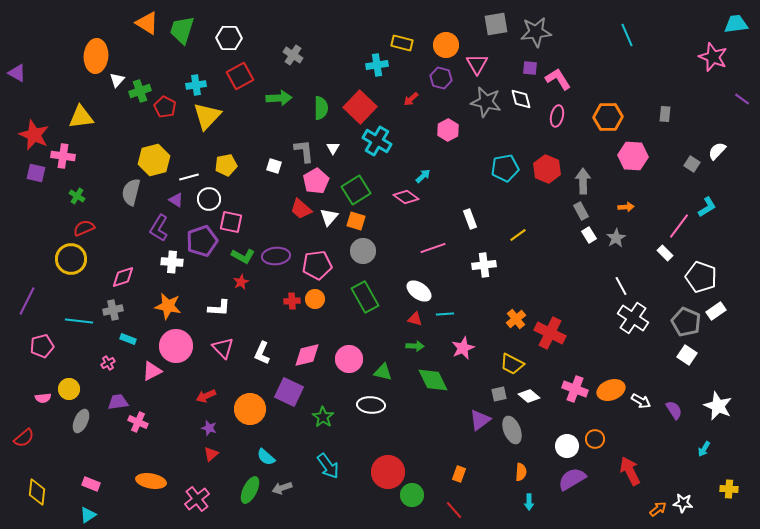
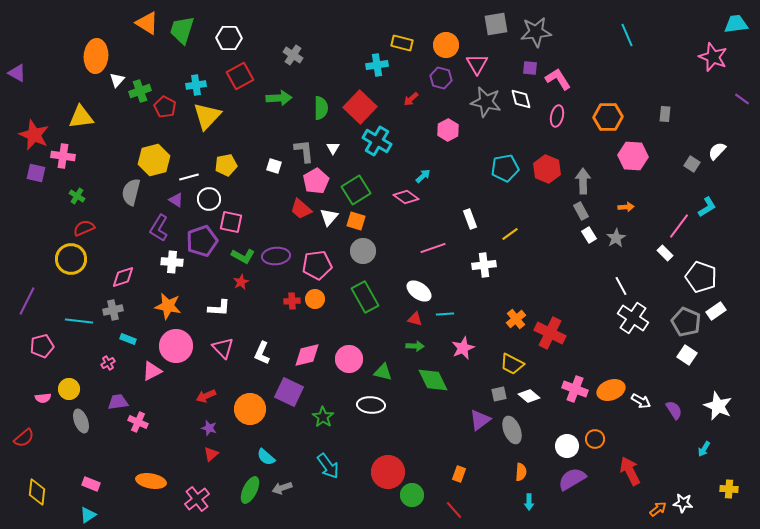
yellow line at (518, 235): moved 8 px left, 1 px up
gray ellipse at (81, 421): rotated 45 degrees counterclockwise
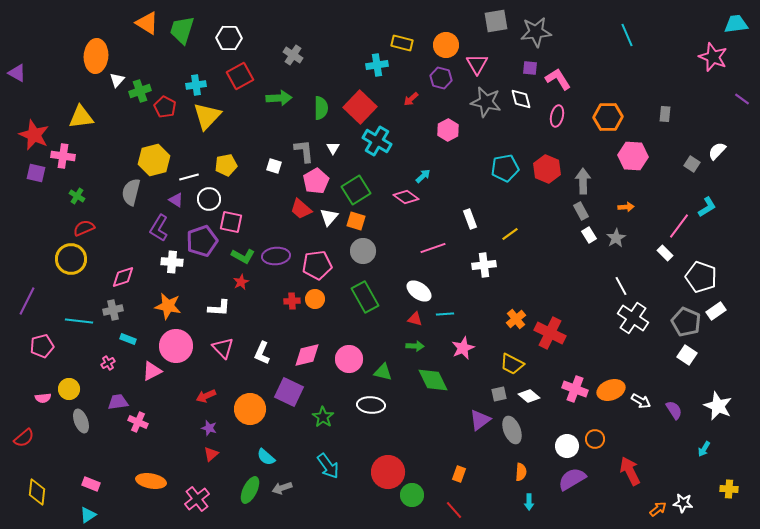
gray square at (496, 24): moved 3 px up
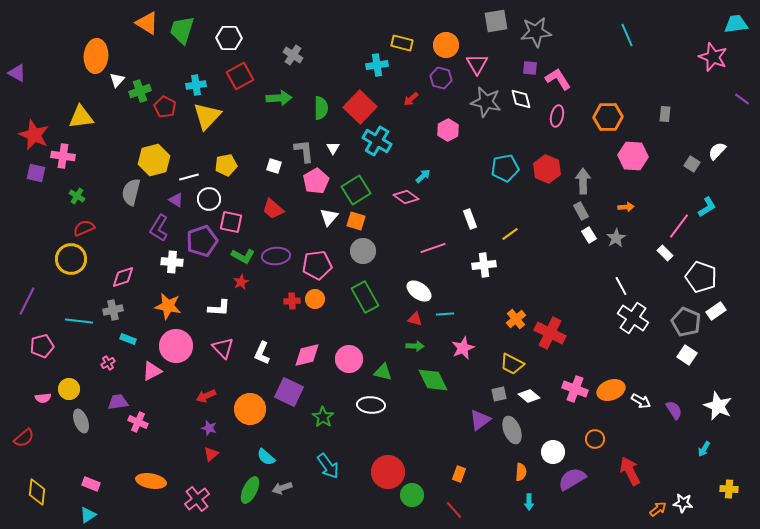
red trapezoid at (301, 209): moved 28 px left
white circle at (567, 446): moved 14 px left, 6 px down
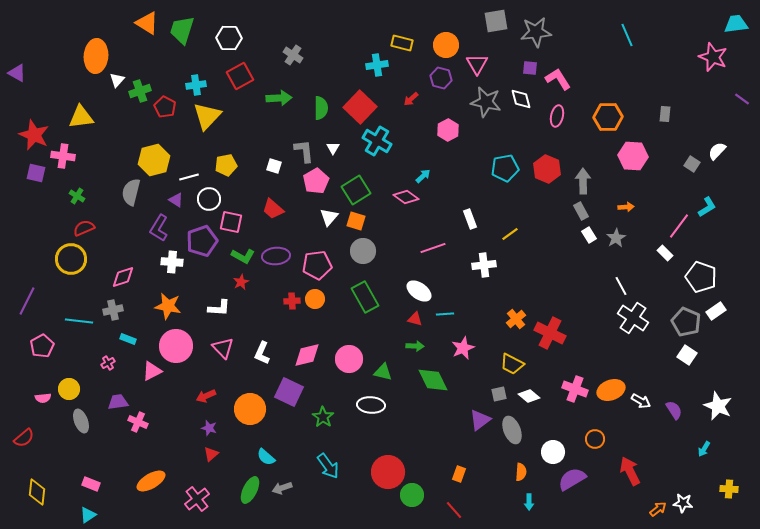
pink pentagon at (42, 346): rotated 15 degrees counterclockwise
orange ellipse at (151, 481): rotated 40 degrees counterclockwise
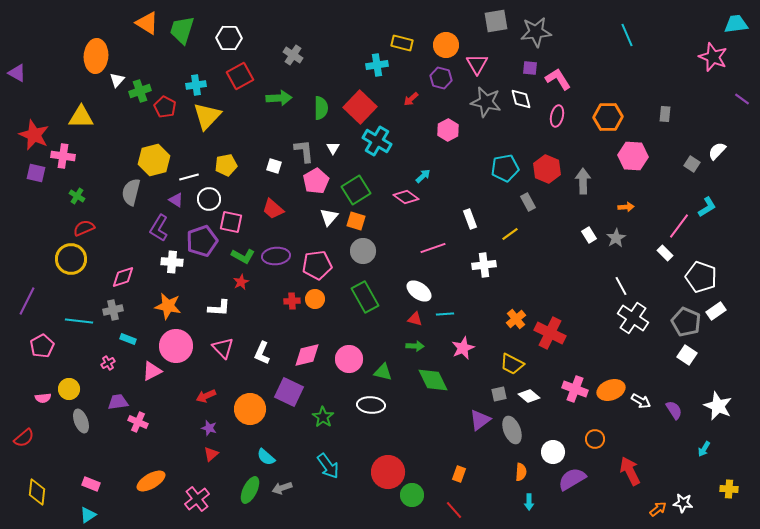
yellow triangle at (81, 117): rotated 8 degrees clockwise
gray rectangle at (581, 211): moved 53 px left, 9 px up
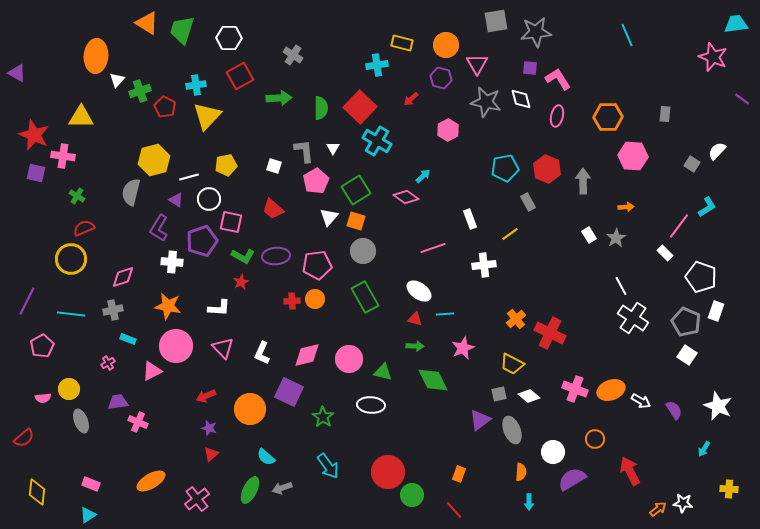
white rectangle at (716, 311): rotated 36 degrees counterclockwise
cyan line at (79, 321): moved 8 px left, 7 px up
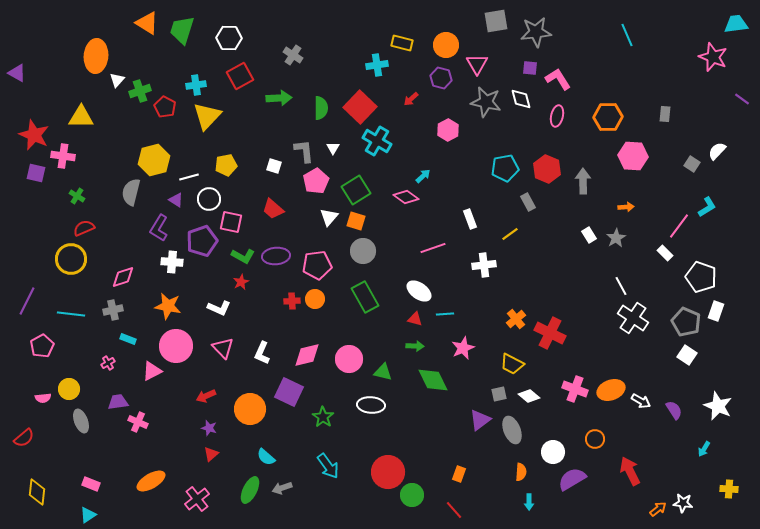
white L-shape at (219, 308): rotated 20 degrees clockwise
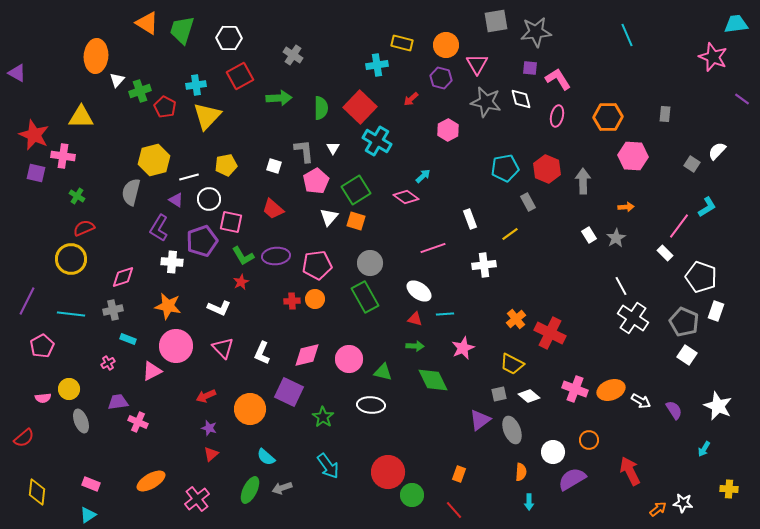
gray circle at (363, 251): moved 7 px right, 12 px down
green L-shape at (243, 256): rotated 30 degrees clockwise
gray pentagon at (686, 322): moved 2 px left
orange circle at (595, 439): moved 6 px left, 1 px down
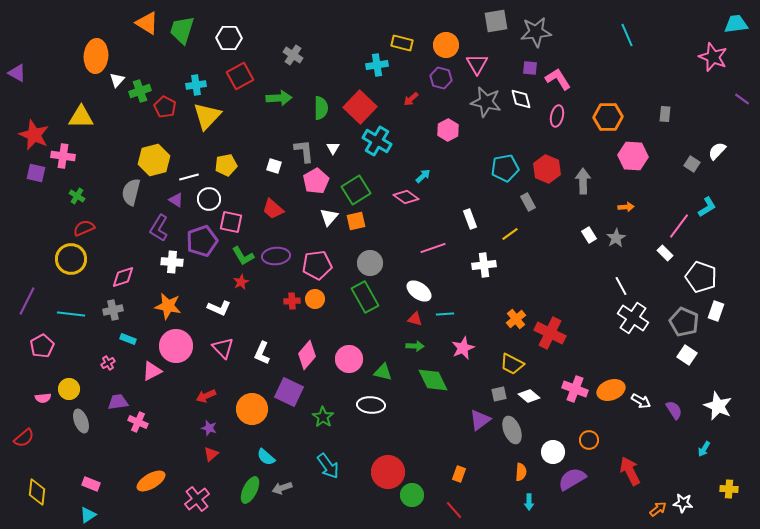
orange square at (356, 221): rotated 30 degrees counterclockwise
pink diamond at (307, 355): rotated 36 degrees counterclockwise
orange circle at (250, 409): moved 2 px right
